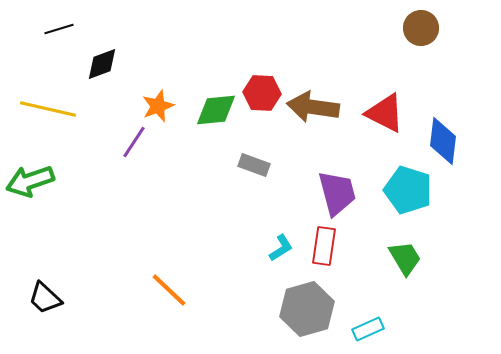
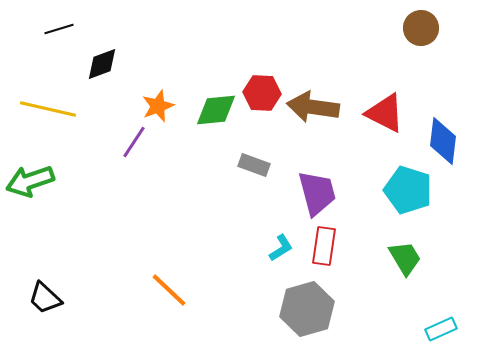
purple trapezoid: moved 20 px left
cyan rectangle: moved 73 px right
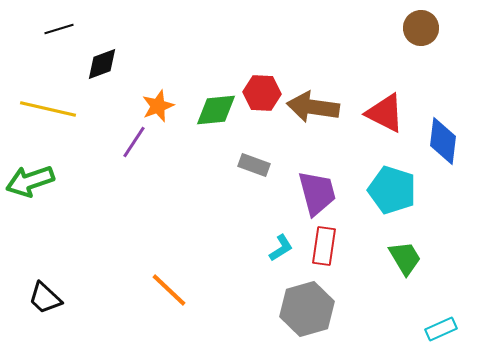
cyan pentagon: moved 16 px left
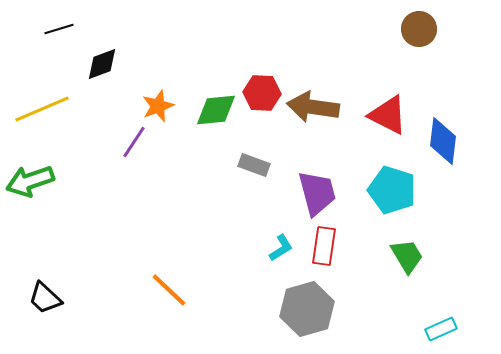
brown circle: moved 2 px left, 1 px down
yellow line: moved 6 px left; rotated 36 degrees counterclockwise
red triangle: moved 3 px right, 2 px down
green trapezoid: moved 2 px right, 2 px up
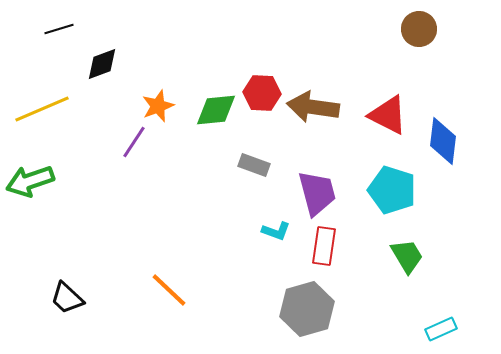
cyan L-shape: moved 5 px left, 17 px up; rotated 52 degrees clockwise
black trapezoid: moved 22 px right
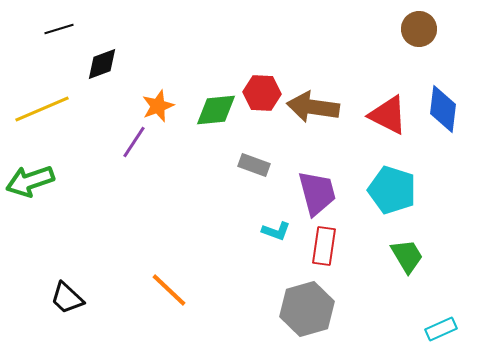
blue diamond: moved 32 px up
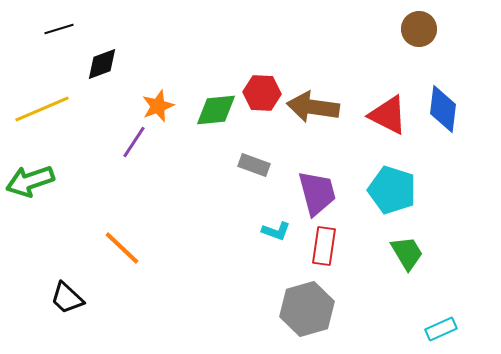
green trapezoid: moved 3 px up
orange line: moved 47 px left, 42 px up
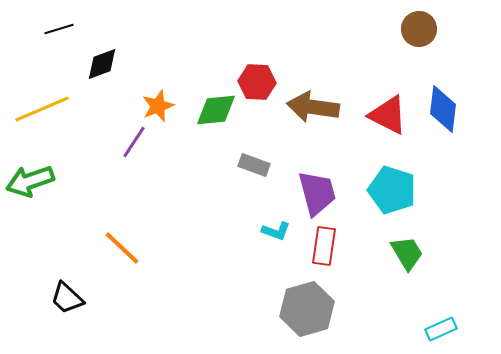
red hexagon: moved 5 px left, 11 px up
